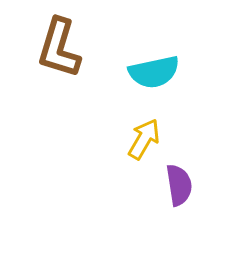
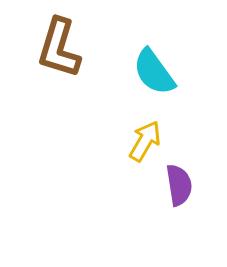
cyan semicircle: rotated 66 degrees clockwise
yellow arrow: moved 1 px right, 2 px down
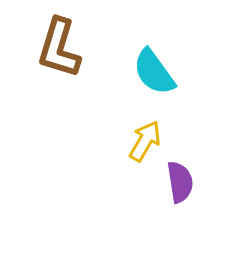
purple semicircle: moved 1 px right, 3 px up
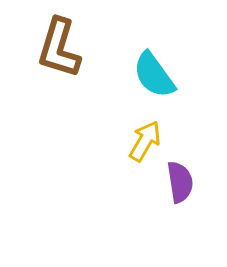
cyan semicircle: moved 3 px down
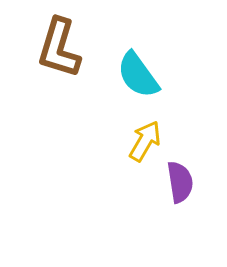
cyan semicircle: moved 16 px left
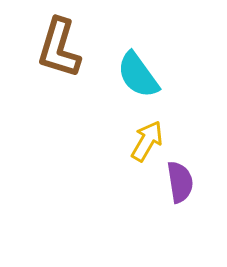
yellow arrow: moved 2 px right
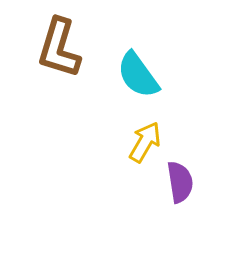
yellow arrow: moved 2 px left, 1 px down
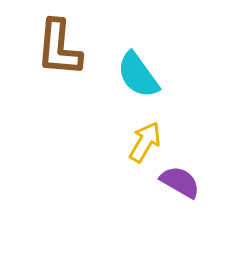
brown L-shape: rotated 12 degrees counterclockwise
purple semicircle: rotated 51 degrees counterclockwise
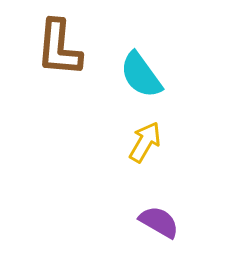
cyan semicircle: moved 3 px right
purple semicircle: moved 21 px left, 40 px down
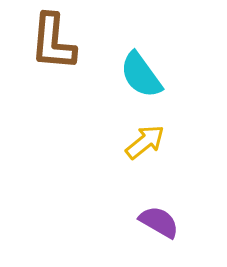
brown L-shape: moved 6 px left, 6 px up
yellow arrow: rotated 21 degrees clockwise
